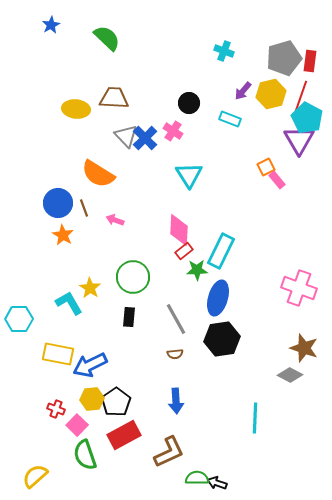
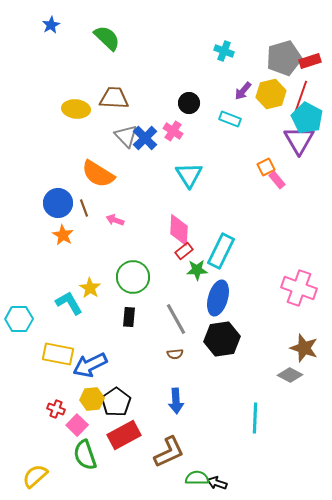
red rectangle at (310, 61): rotated 65 degrees clockwise
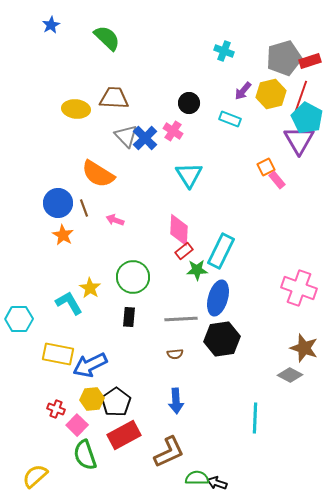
gray line at (176, 319): moved 5 px right; rotated 64 degrees counterclockwise
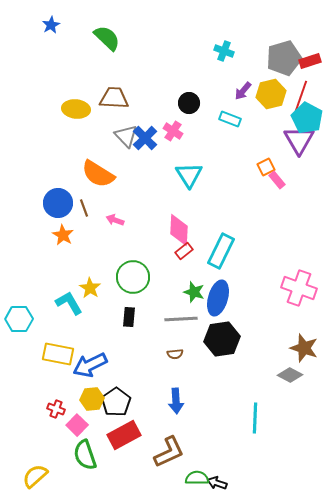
green star at (197, 270): moved 3 px left, 22 px down; rotated 20 degrees clockwise
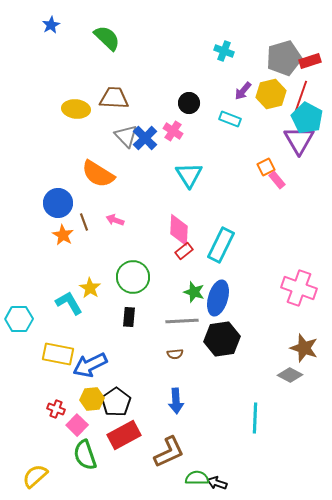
brown line at (84, 208): moved 14 px down
cyan rectangle at (221, 251): moved 6 px up
gray line at (181, 319): moved 1 px right, 2 px down
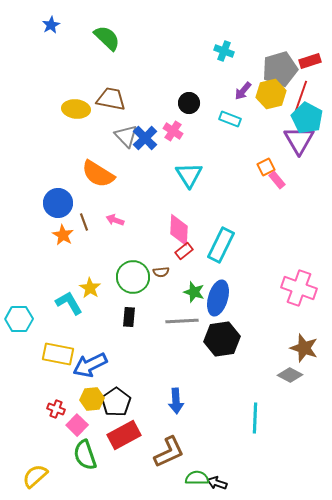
gray pentagon at (284, 58): moved 4 px left, 11 px down
brown trapezoid at (114, 98): moved 3 px left, 1 px down; rotated 8 degrees clockwise
brown semicircle at (175, 354): moved 14 px left, 82 px up
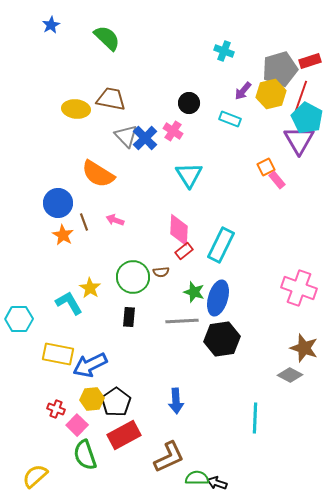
brown L-shape at (169, 452): moved 5 px down
